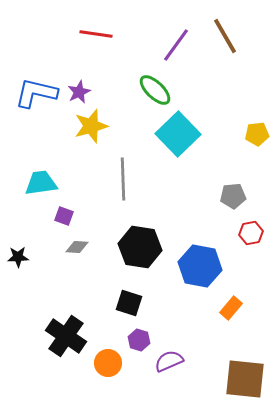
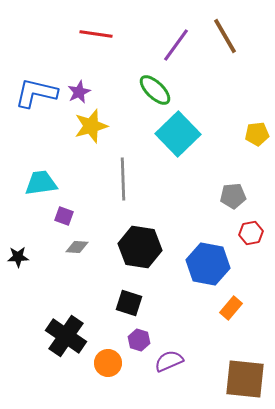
blue hexagon: moved 8 px right, 2 px up
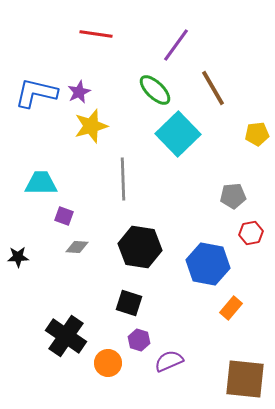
brown line: moved 12 px left, 52 px down
cyan trapezoid: rotated 8 degrees clockwise
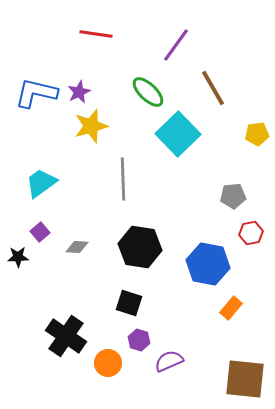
green ellipse: moved 7 px left, 2 px down
cyan trapezoid: rotated 36 degrees counterclockwise
purple square: moved 24 px left, 16 px down; rotated 30 degrees clockwise
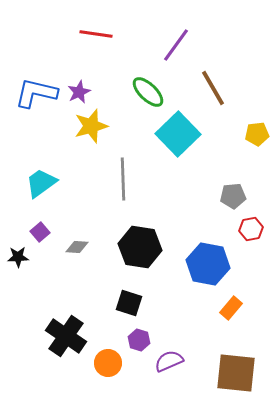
red hexagon: moved 4 px up
brown square: moved 9 px left, 6 px up
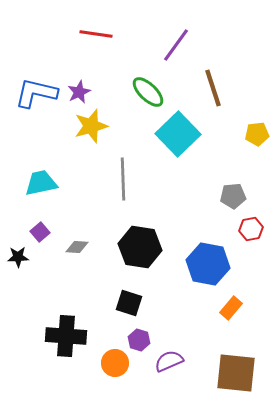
brown line: rotated 12 degrees clockwise
cyan trapezoid: rotated 24 degrees clockwise
black cross: rotated 30 degrees counterclockwise
orange circle: moved 7 px right
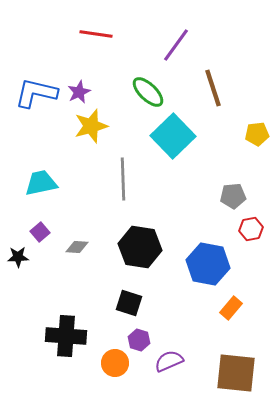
cyan square: moved 5 px left, 2 px down
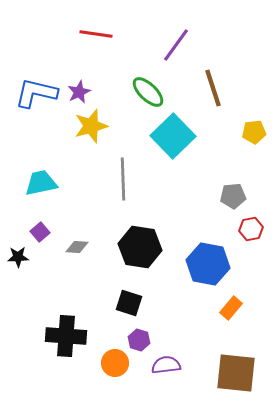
yellow pentagon: moved 3 px left, 2 px up
purple semicircle: moved 3 px left, 4 px down; rotated 16 degrees clockwise
